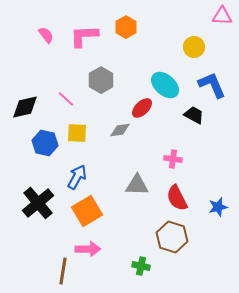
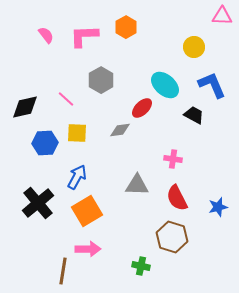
blue hexagon: rotated 15 degrees counterclockwise
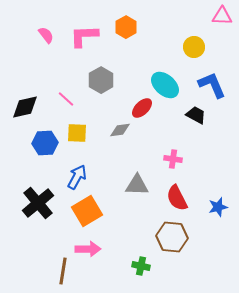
black trapezoid: moved 2 px right
brown hexagon: rotated 12 degrees counterclockwise
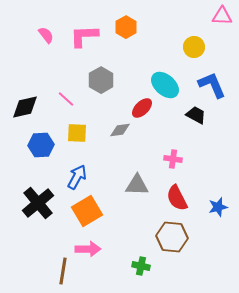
blue hexagon: moved 4 px left, 2 px down
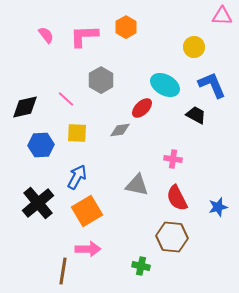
cyan ellipse: rotated 12 degrees counterclockwise
gray triangle: rotated 10 degrees clockwise
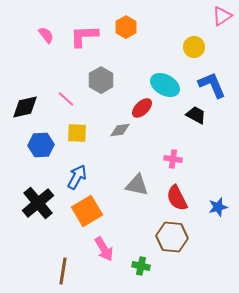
pink triangle: rotated 35 degrees counterclockwise
pink arrow: moved 16 px right; rotated 60 degrees clockwise
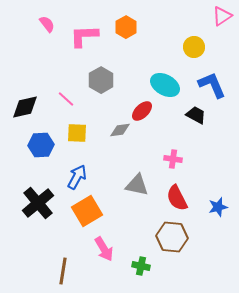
pink semicircle: moved 1 px right, 11 px up
red ellipse: moved 3 px down
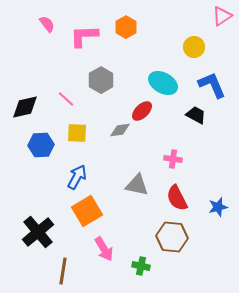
cyan ellipse: moved 2 px left, 2 px up
black cross: moved 29 px down
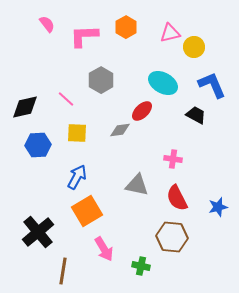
pink triangle: moved 52 px left, 17 px down; rotated 20 degrees clockwise
blue hexagon: moved 3 px left
